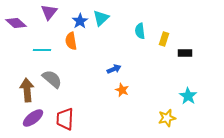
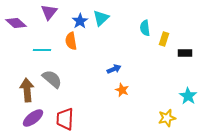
cyan semicircle: moved 5 px right, 3 px up
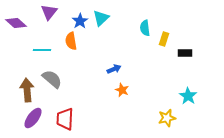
purple ellipse: rotated 15 degrees counterclockwise
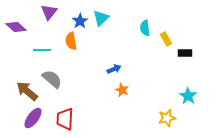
purple diamond: moved 4 px down
yellow rectangle: moved 2 px right; rotated 48 degrees counterclockwise
brown arrow: moved 1 px down; rotated 45 degrees counterclockwise
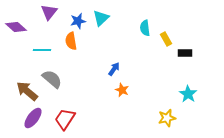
blue star: moved 2 px left; rotated 21 degrees clockwise
blue arrow: rotated 32 degrees counterclockwise
cyan star: moved 2 px up
red trapezoid: rotated 30 degrees clockwise
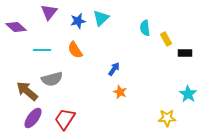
orange semicircle: moved 4 px right, 9 px down; rotated 24 degrees counterclockwise
gray semicircle: rotated 125 degrees clockwise
orange star: moved 2 px left, 2 px down
yellow star: rotated 12 degrees clockwise
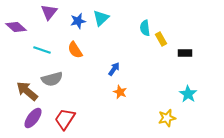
yellow rectangle: moved 5 px left
cyan line: rotated 18 degrees clockwise
yellow star: rotated 12 degrees counterclockwise
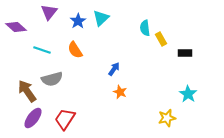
blue star: rotated 21 degrees counterclockwise
brown arrow: rotated 15 degrees clockwise
